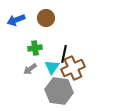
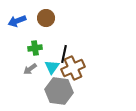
blue arrow: moved 1 px right, 1 px down
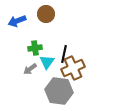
brown circle: moved 4 px up
cyan triangle: moved 5 px left, 5 px up
